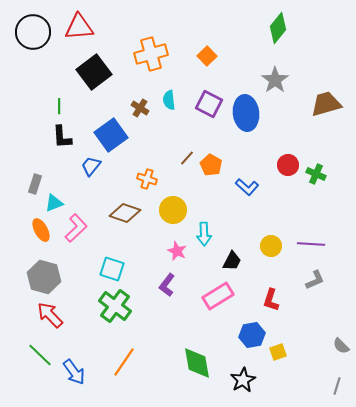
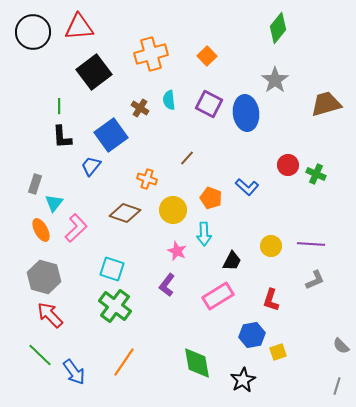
orange pentagon at (211, 165): moved 33 px down; rotated 10 degrees counterclockwise
cyan triangle at (54, 203): rotated 30 degrees counterclockwise
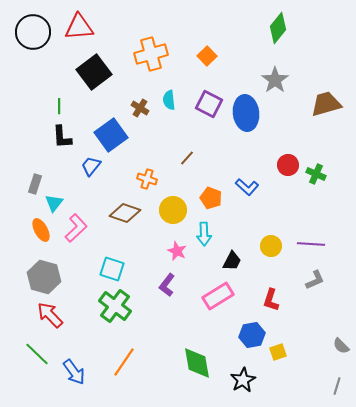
green line at (40, 355): moved 3 px left, 1 px up
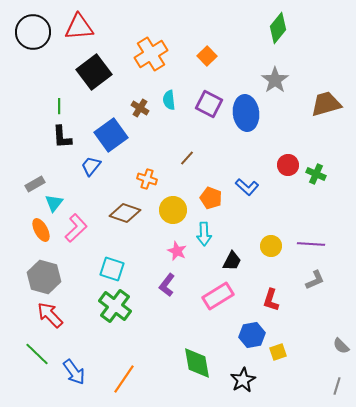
orange cross at (151, 54): rotated 16 degrees counterclockwise
gray rectangle at (35, 184): rotated 42 degrees clockwise
orange line at (124, 362): moved 17 px down
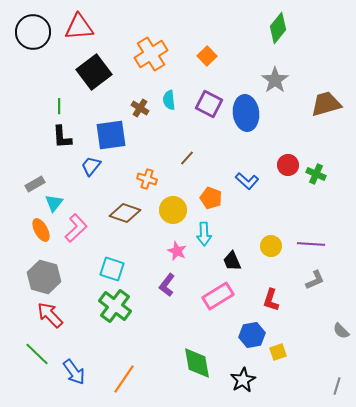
blue square at (111, 135): rotated 28 degrees clockwise
blue L-shape at (247, 187): moved 6 px up
black trapezoid at (232, 261): rotated 130 degrees clockwise
gray semicircle at (341, 346): moved 15 px up
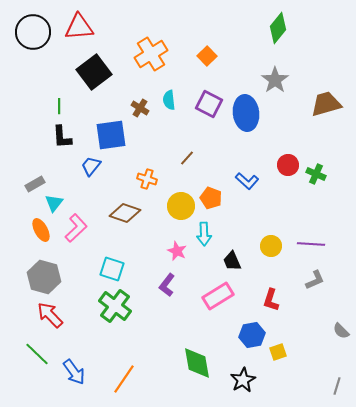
yellow circle at (173, 210): moved 8 px right, 4 px up
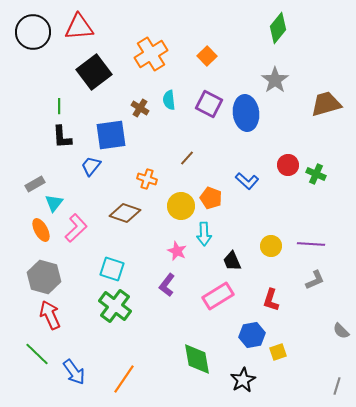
red arrow at (50, 315): rotated 20 degrees clockwise
green diamond at (197, 363): moved 4 px up
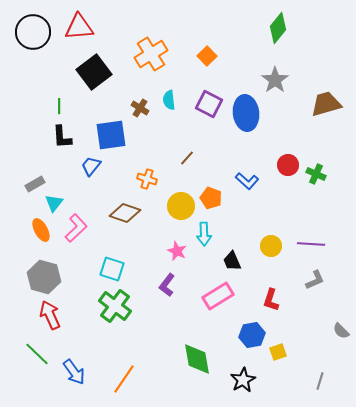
gray line at (337, 386): moved 17 px left, 5 px up
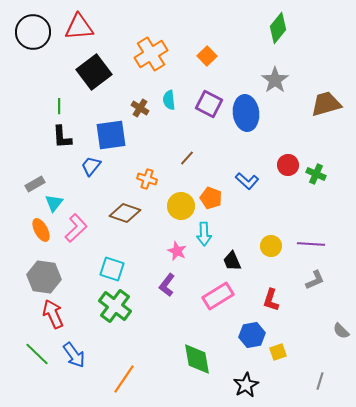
gray hexagon at (44, 277): rotated 8 degrees counterclockwise
red arrow at (50, 315): moved 3 px right, 1 px up
blue arrow at (74, 372): moved 17 px up
black star at (243, 380): moved 3 px right, 5 px down
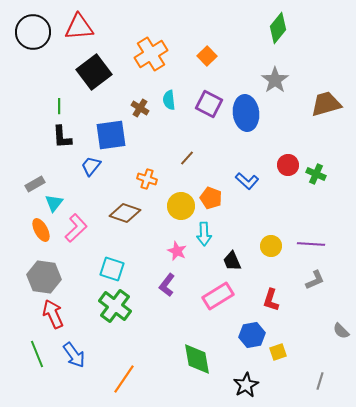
green line at (37, 354): rotated 24 degrees clockwise
